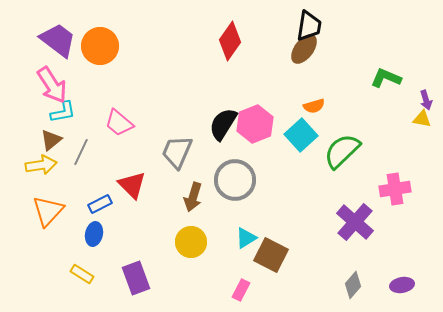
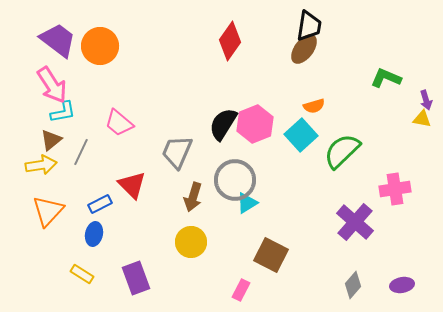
cyan triangle: moved 1 px right, 35 px up
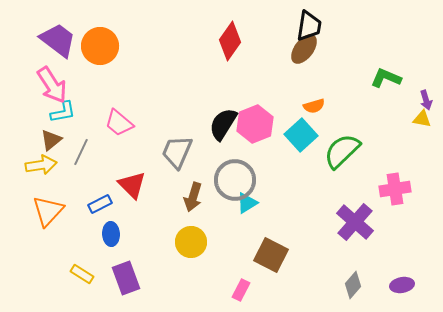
blue ellipse: moved 17 px right; rotated 15 degrees counterclockwise
purple rectangle: moved 10 px left
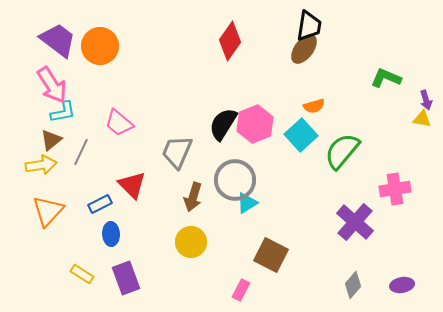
green semicircle: rotated 6 degrees counterclockwise
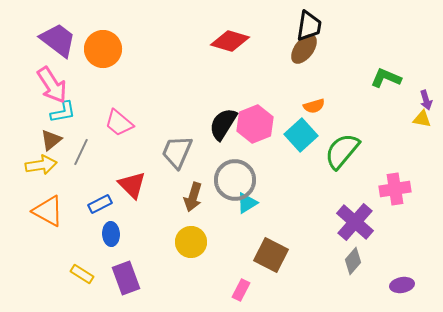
red diamond: rotated 72 degrees clockwise
orange circle: moved 3 px right, 3 px down
orange triangle: rotated 44 degrees counterclockwise
gray diamond: moved 24 px up
